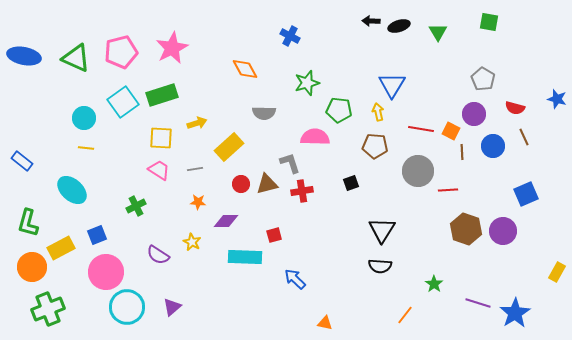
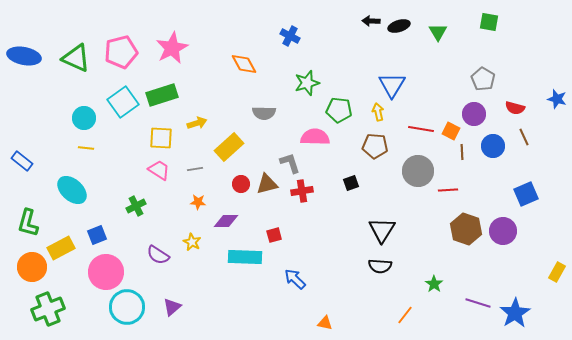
orange diamond at (245, 69): moved 1 px left, 5 px up
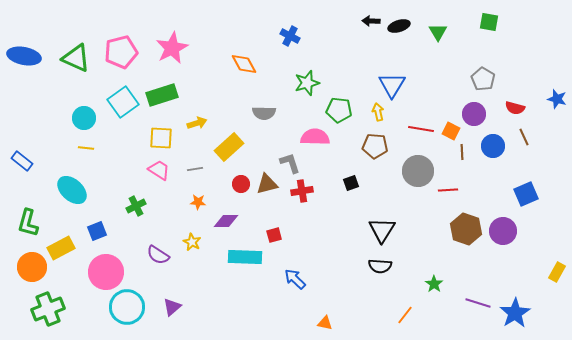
blue square at (97, 235): moved 4 px up
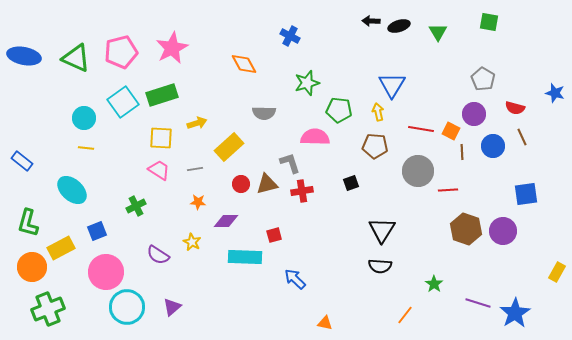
blue star at (557, 99): moved 2 px left, 6 px up
brown line at (524, 137): moved 2 px left
blue square at (526, 194): rotated 15 degrees clockwise
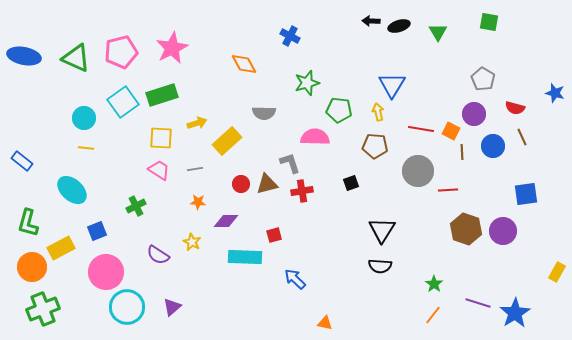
yellow rectangle at (229, 147): moved 2 px left, 6 px up
green cross at (48, 309): moved 5 px left
orange line at (405, 315): moved 28 px right
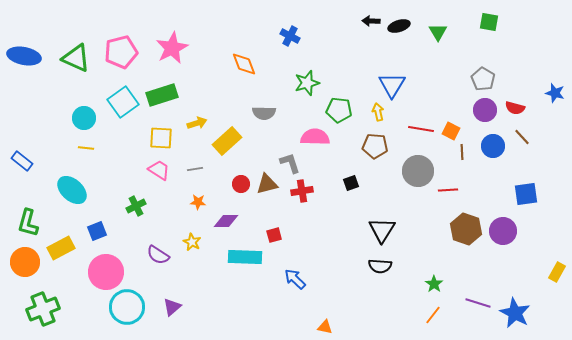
orange diamond at (244, 64): rotated 8 degrees clockwise
purple circle at (474, 114): moved 11 px right, 4 px up
brown line at (522, 137): rotated 18 degrees counterclockwise
orange circle at (32, 267): moved 7 px left, 5 px up
blue star at (515, 313): rotated 12 degrees counterclockwise
orange triangle at (325, 323): moved 4 px down
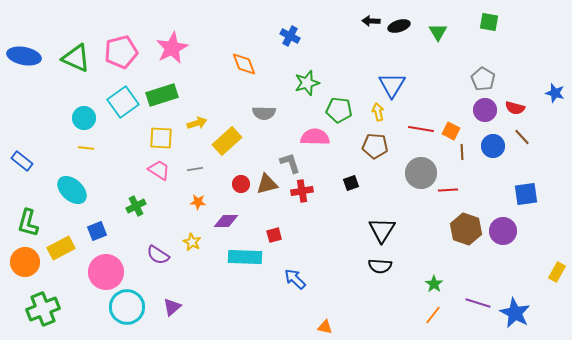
gray circle at (418, 171): moved 3 px right, 2 px down
